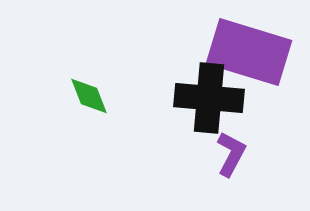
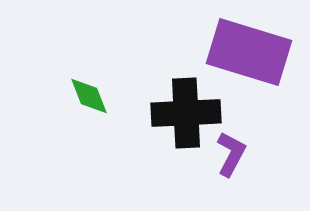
black cross: moved 23 px left, 15 px down; rotated 8 degrees counterclockwise
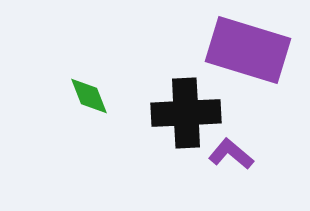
purple rectangle: moved 1 px left, 2 px up
purple L-shape: rotated 78 degrees counterclockwise
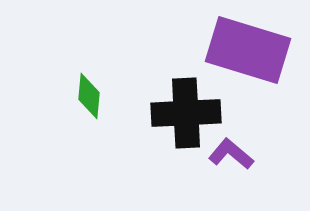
green diamond: rotated 27 degrees clockwise
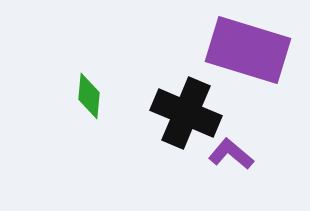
black cross: rotated 26 degrees clockwise
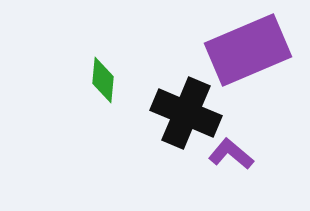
purple rectangle: rotated 40 degrees counterclockwise
green diamond: moved 14 px right, 16 px up
